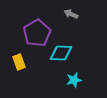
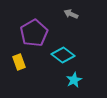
purple pentagon: moved 3 px left
cyan diamond: moved 2 px right, 2 px down; rotated 35 degrees clockwise
cyan star: rotated 14 degrees counterclockwise
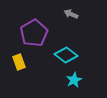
cyan diamond: moved 3 px right
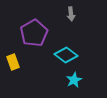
gray arrow: rotated 120 degrees counterclockwise
yellow rectangle: moved 6 px left
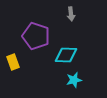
purple pentagon: moved 2 px right, 3 px down; rotated 24 degrees counterclockwise
cyan diamond: rotated 35 degrees counterclockwise
cyan star: rotated 14 degrees clockwise
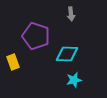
cyan diamond: moved 1 px right, 1 px up
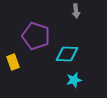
gray arrow: moved 5 px right, 3 px up
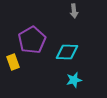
gray arrow: moved 2 px left
purple pentagon: moved 4 px left, 4 px down; rotated 24 degrees clockwise
cyan diamond: moved 2 px up
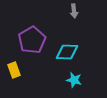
yellow rectangle: moved 1 px right, 8 px down
cyan star: rotated 28 degrees clockwise
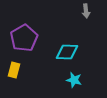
gray arrow: moved 12 px right
purple pentagon: moved 8 px left, 2 px up
yellow rectangle: rotated 35 degrees clockwise
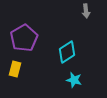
cyan diamond: rotated 35 degrees counterclockwise
yellow rectangle: moved 1 px right, 1 px up
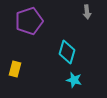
gray arrow: moved 1 px right, 1 px down
purple pentagon: moved 5 px right, 17 px up; rotated 12 degrees clockwise
cyan diamond: rotated 40 degrees counterclockwise
